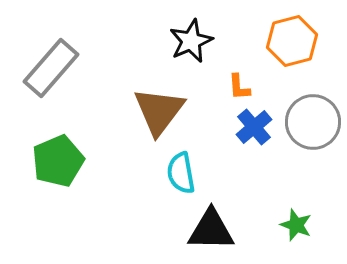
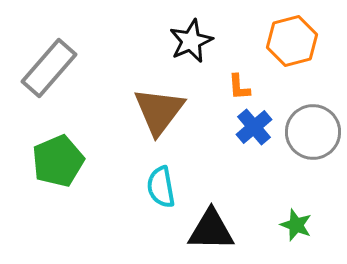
gray rectangle: moved 2 px left
gray circle: moved 10 px down
cyan semicircle: moved 20 px left, 14 px down
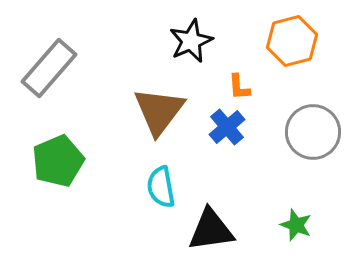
blue cross: moved 27 px left
black triangle: rotated 9 degrees counterclockwise
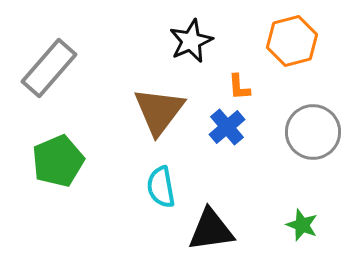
green star: moved 6 px right
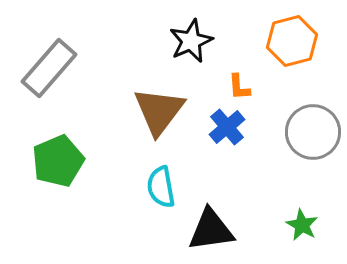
green star: rotated 8 degrees clockwise
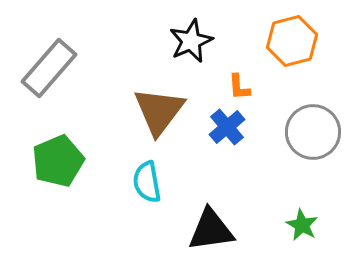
cyan semicircle: moved 14 px left, 5 px up
